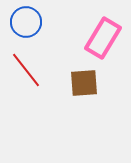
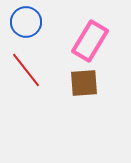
pink rectangle: moved 13 px left, 3 px down
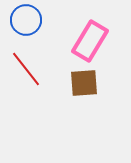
blue circle: moved 2 px up
red line: moved 1 px up
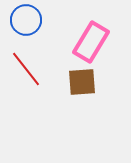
pink rectangle: moved 1 px right, 1 px down
brown square: moved 2 px left, 1 px up
